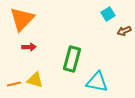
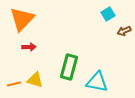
green rectangle: moved 3 px left, 8 px down
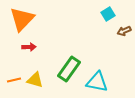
green rectangle: moved 2 px down; rotated 20 degrees clockwise
orange line: moved 4 px up
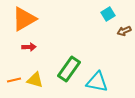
orange triangle: moved 2 px right; rotated 16 degrees clockwise
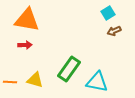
cyan square: moved 1 px up
orange triangle: moved 3 px right, 1 px down; rotated 40 degrees clockwise
brown arrow: moved 10 px left
red arrow: moved 4 px left, 2 px up
orange line: moved 4 px left, 2 px down; rotated 16 degrees clockwise
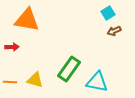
red arrow: moved 13 px left, 2 px down
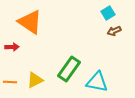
orange triangle: moved 3 px right, 2 px down; rotated 24 degrees clockwise
yellow triangle: rotated 42 degrees counterclockwise
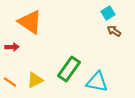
brown arrow: rotated 56 degrees clockwise
orange line: rotated 32 degrees clockwise
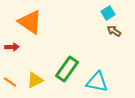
green rectangle: moved 2 px left
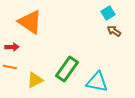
orange line: moved 15 px up; rotated 24 degrees counterclockwise
